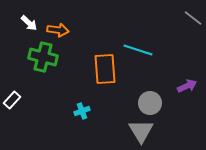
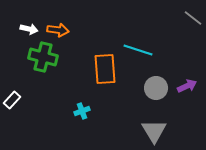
white arrow: moved 6 px down; rotated 30 degrees counterclockwise
gray circle: moved 6 px right, 15 px up
gray triangle: moved 13 px right
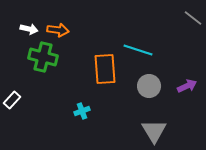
gray circle: moved 7 px left, 2 px up
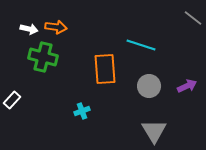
orange arrow: moved 2 px left, 3 px up
cyan line: moved 3 px right, 5 px up
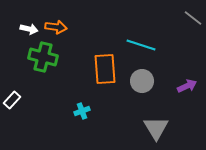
gray circle: moved 7 px left, 5 px up
gray triangle: moved 2 px right, 3 px up
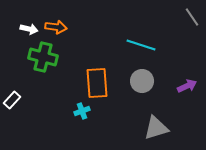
gray line: moved 1 px left, 1 px up; rotated 18 degrees clockwise
orange rectangle: moved 8 px left, 14 px down
gray triangle: rotated 44 degrees clockwise
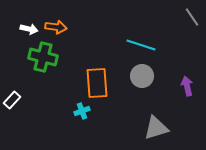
gray circle: moved 5 px up
purple arrow: rotated 78 degrees counterclockwise
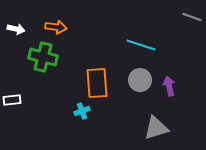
gray line: rotated 36 degrees counterclockwise
white arrow: moved 13 px left
gray circle: moved 2 px left, 4 px down
purple arrow: moved 18 px left
white rectangle: rotated 42 degrees clockwise
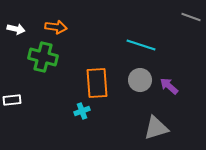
gray line: moved 1 px left
purple arrow: rotated 36 degrees counterclockwise
